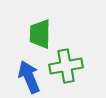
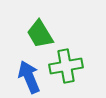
green trapezoid: rotated 32 degrees counterclockwise
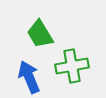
green cross: moved 6 px right
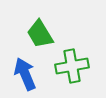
blue arrow: moved 4 px left, 3 px up
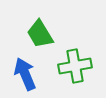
green cross: moved 3 px right
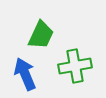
green trapezoid: moved 1 px right, 1 px down; rotated 124 degrees counterclockwise
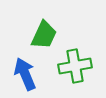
green trapezoid: moved 3 px right
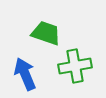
green trapezoid: moved 2 px right, 2 px up; rotated 96 degrees counterclockwise
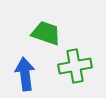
blue arrow: rotated 16 degrees clockwise
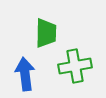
green trapezoid: rotated 72 degrees clockwise
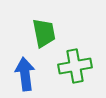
green trapezoid: moved 2 px left; rotated 12 degrees counterclockwise
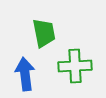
green cross: rotated 8 degrees clockwise
